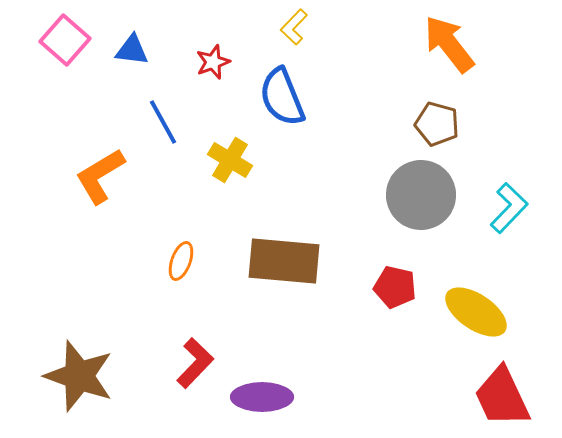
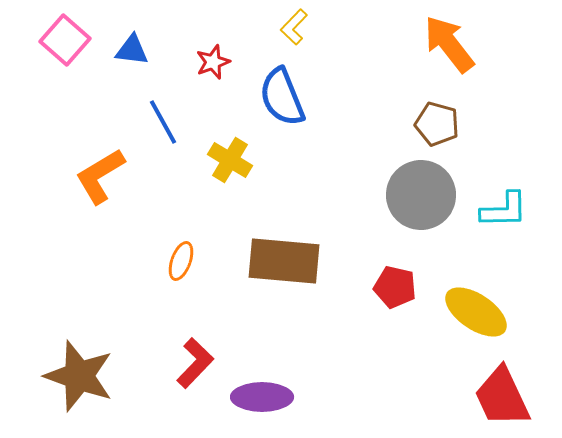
cyan L-shape: moved 5 px left, 2 px down; rotated 45 degrees clockwise
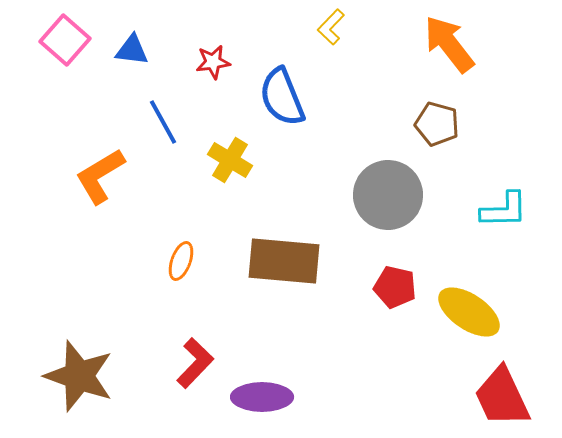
yellow L-shape: moved 37 px right
red star: rotated 12 degrees clockwise
gray circle: moved 33 px left
yellow ellipse: moved 7 px left
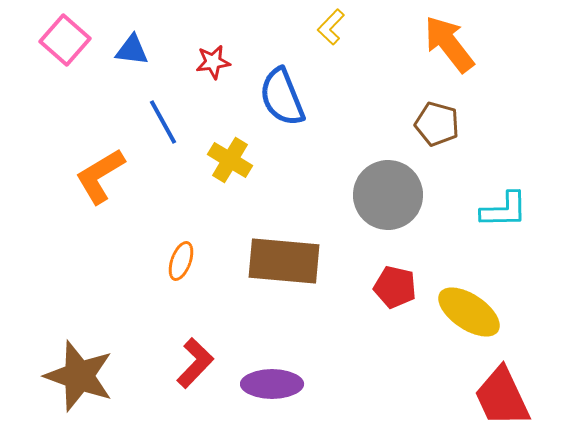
purple ellipse: moved 10 px right, 13 px up
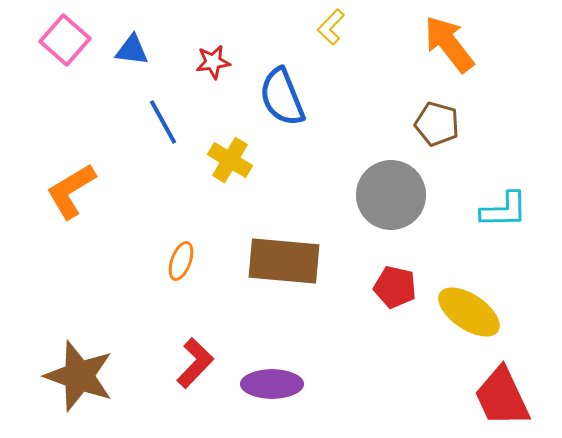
orange L-shape: moved 29 px left, 15 px down
gray circle: moved 3 px right
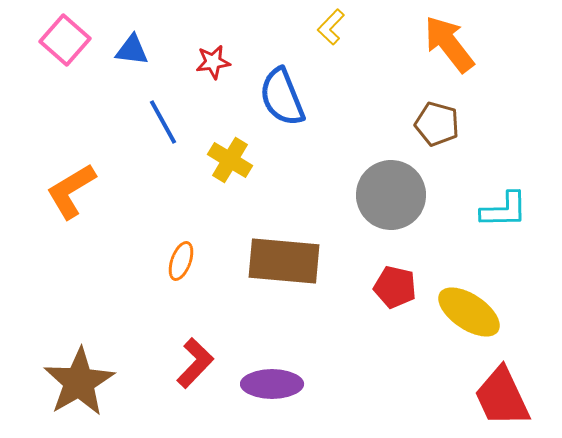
brown star: moved 6 px down; rotated 22 degrees clockwise
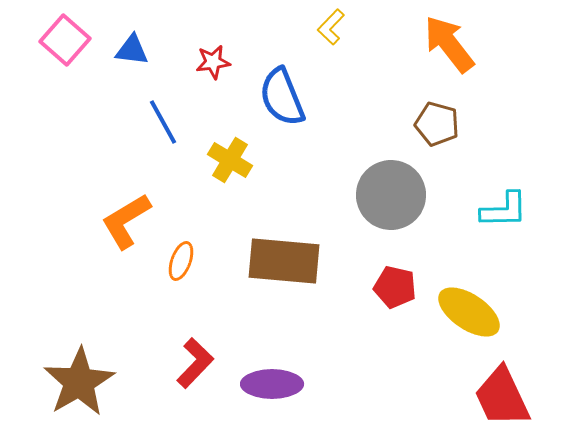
orange L-shape: moved 55 px right, 30 px down
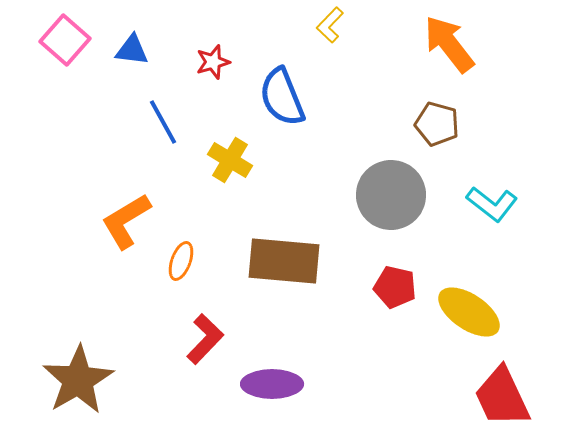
yellow L-shape: moved 1 px left, 2 px up
red star: rotated 8 degrees counterclockwise
cyan L-shape: moved 12 px left, 6 px up; rotated 39 degrees clockwise
red L-shape: moved 10 px right, 24 px up
brown star: moved 1 px left, 2 px up
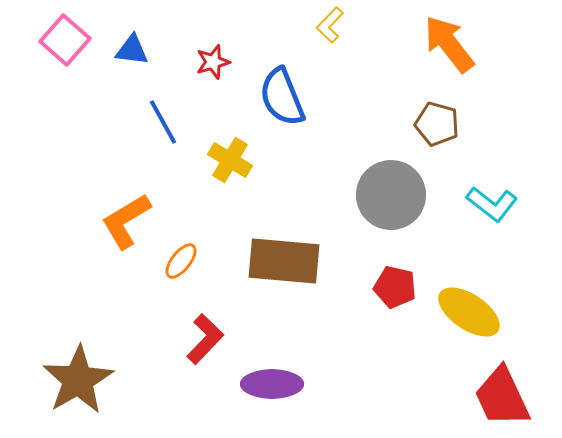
orange ellipse: rotated 18 degrees clockwise
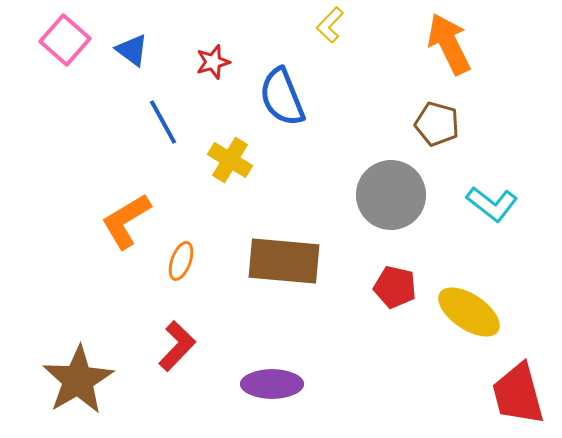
orange arrow: rotated 12 degrees clockwise
blue triangle: rotated 30 degrees clockwise
orange ellipse: rotated 18 degrees counterclockwise
red L-shape: moved 28 px left, 7 px down
red trapezoid: moved 16 px right, 3 px up; rotated 10 degrees clockwise
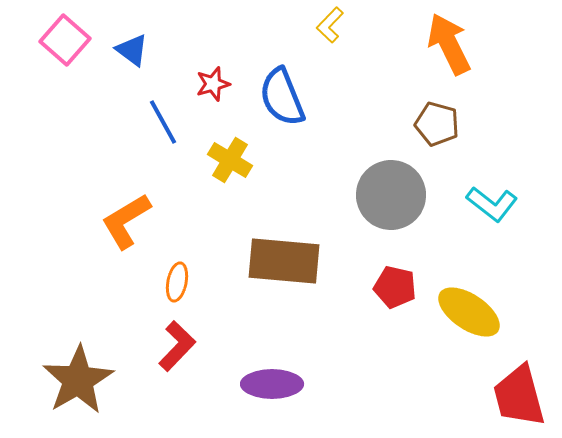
red star: moved 22 px down
orange ellipse: moved 4 px left, 21 px down; rotated 9 degrees counterclockwise
red trapezoid: moved 1 px right, 2 px down
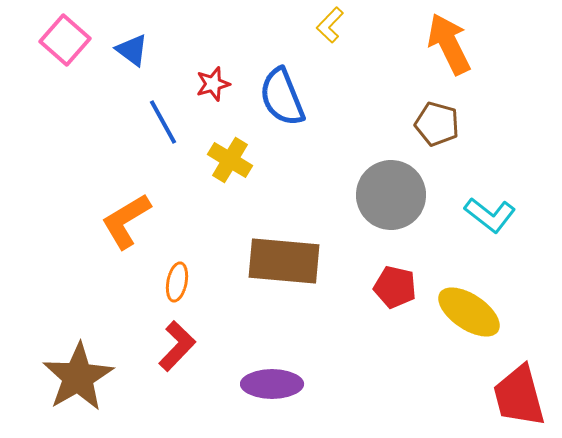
cyan L-shape: moved 2 px left, 11 px down
brown star: moved 3 px up
